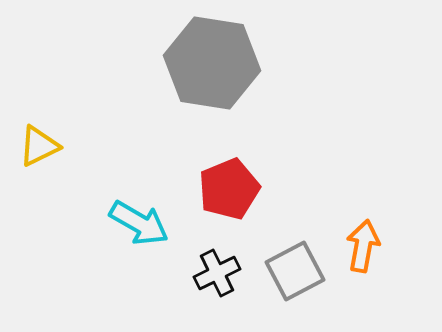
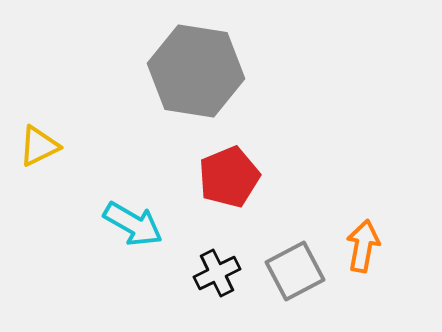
gray hexagon: moved 16 px left, 8 px down
red pentagon: moved 12 px up
cyan arrow: moved 6 px left, 1 px down
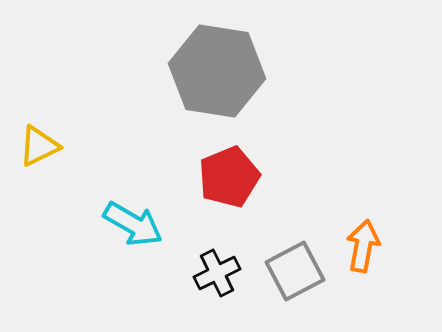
gray hexagon: moved 21 px right
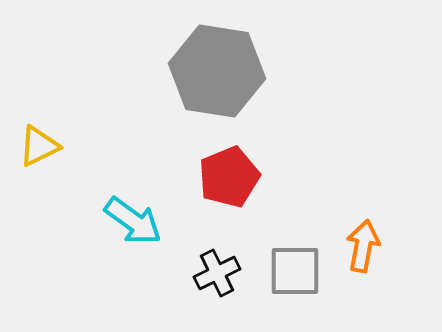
cyan arrow: moved 3 px up; rotated 6 degrees clockwise
gray square: rotated 28 degrees clockwise
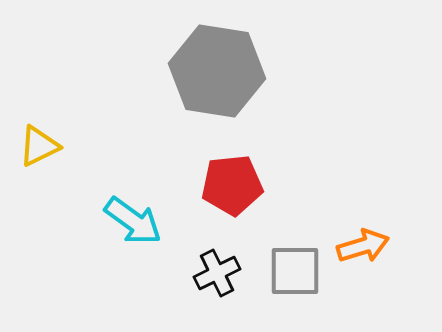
red pentagon: moved 3 px right, 8 px down; rotated 16 degrees clockwise
orange arrow: rotated 63 degrees clockwise
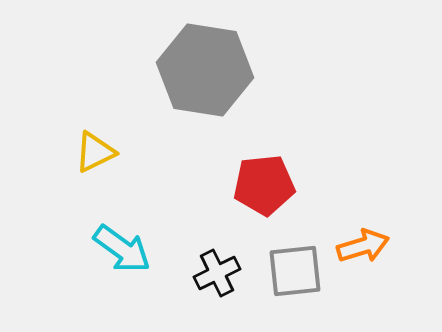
gray hexagon: moved 12 px left, 1 px up
yellow triangle: moved 56 px right, 6 px down
red pentagon: moved 32 px right
cyan arrow: moved 11 px left, 28 px down
gray square: rotated 6 degrees counterclockwise
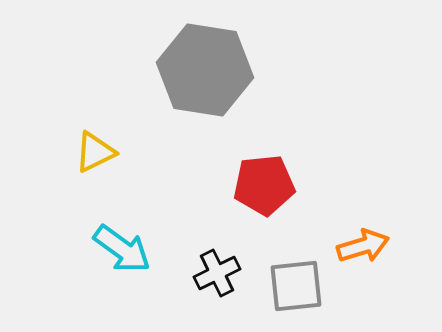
gray square: moved 1 px right, 15 px down
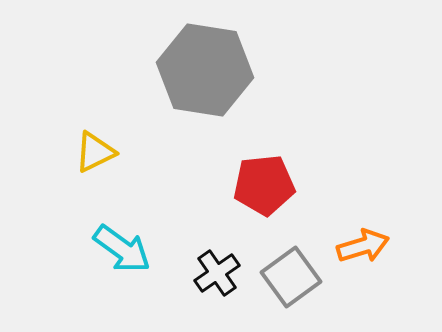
black cross: rotated 9 degrees counterclockwise
gray square: moved 5 px left, 9 px up; rotated 30 degrees counterclockwise
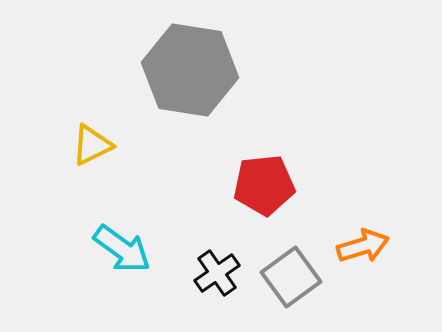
gray hexagon: moved 15 px left
yellow triangle: moved 3 px left, 7 px up
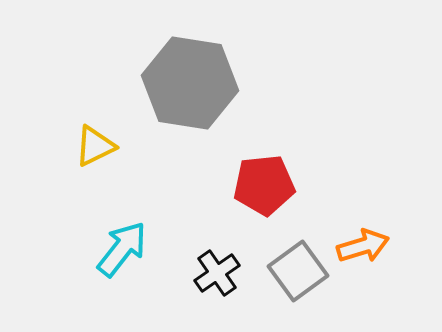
gray hexagon: moved 13 px down
yellow triangle: moved 3 px right, 1 px down
cyan arrow: rotated 88 degrees counterclockwise
gray square: moved 7 px right, 6 px up
